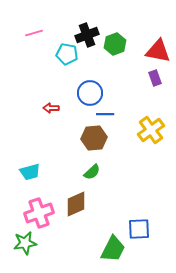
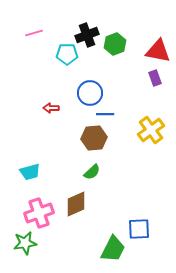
cyan pentagon: rotated 10 degrees counterclockwise
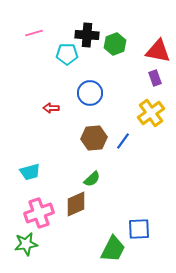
black cross: rotated 25 degrees clockwise
blue line: moved 18 px right, 27 px down; rotated 54 degrees counterclockwise
yellow cross: moved 17 px up
green semicircle: moved 7 px down
green star: moved 1 px right, 1 px down
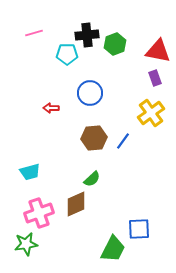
black cross: rotated 10 degrees counterclockwise
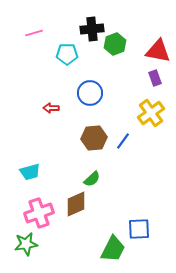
black cross: moved 5 px right, 6 px up
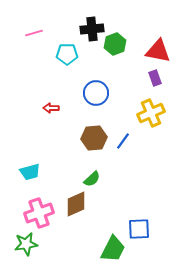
blue circle: moved 6 px right
yellow cross: rotated 12 degrees clockwise
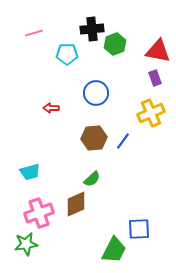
green trapezoid: moved 1 px right, 1 px down
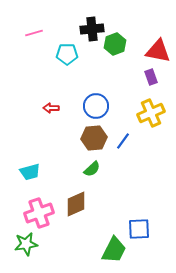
purple rectangle: moved 4 px left, 1 px up
blue circle: moved 13 px down
green semicircle: moved 10 px up
